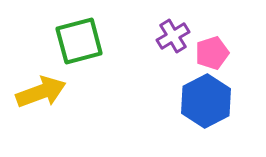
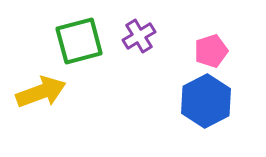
purple cross: moved 34 px left
pink pentagon: moved 1 px left, 2 px up
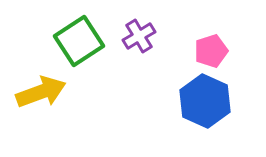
green square: rotated 18 degrees counterclockwise
blue hexagon: moved 1 px left; rotated 9 degrees counterclockwise
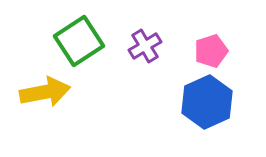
purple cross: moved 6 px right, 10 px down
yellow arrow: moved 4 px right; rotated 9 degrees clockwise
blue hexagon: moved 2 px right, 1 px down; rotated 12 degrees clockwise
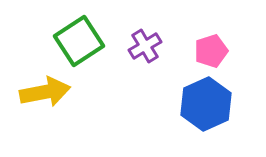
blue hexagon: moved 1 px left, 2 px down
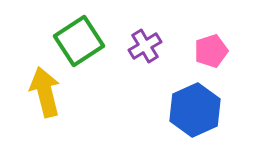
yellow arrow: rotated 93 degrees counterclockwise
blue hexagon: moved 11 px left, 6 px down
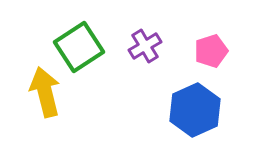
green square: moved 6 px down
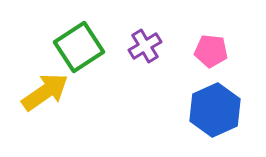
pink pentagon: rotated 24 degrees clockwise
yellow arrow: rotated 69 degrees clockwise
blue hexagon: moved 20 px right
